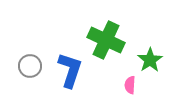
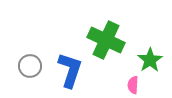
pink semicircle: moved 3 px right
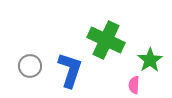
pink semicircle: moved 1 px right
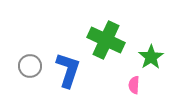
green star: moved 1 px right, 3 px up
blue L-shape: moved 2 px left
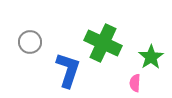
green cross: moved 3 px left, 3 px down
gray circle: moved 24 px up
pink semicircle: moved 1 px right, 2 px up
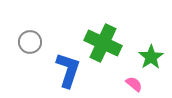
pink semicircle: moved 1 px left, 1 px down; rotated 126 degrees clockwise
